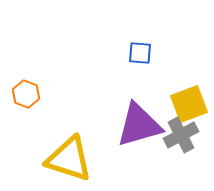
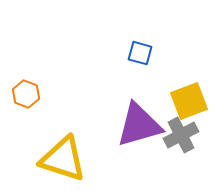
blue square: rotated 10 degrees clockwise
yellow square: moved 3 px up
yellow triangle: moved 6 px left
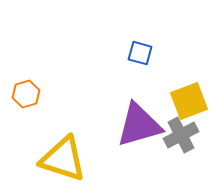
orange hexagon: rotated 24 degrees clockwise
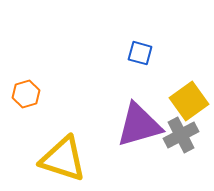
yellow square: rotated 15 degrees counterclockwise
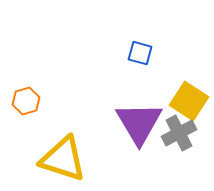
orange hexagon: moved 7 px down
yellow square: rotated 21 degrees counterclockwise
purple triangle: moved 2 px up; rotated 45 degrees counterclockwise
gray cross: moved 2 px left, 2 px up
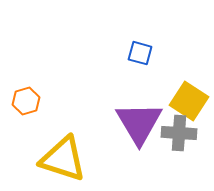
gray cross: rotated 32 degrees clockwise
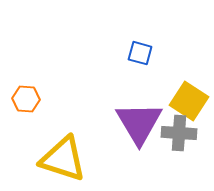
orange hexagon: moved 2 px up; rotated 20 degrees clockwise
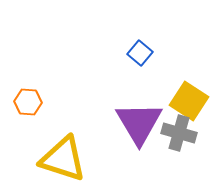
blue square: rotated 25 degrees clockwise
orange hexagon: moved 2 px right, 3 px down
gray cross: rotated 12 degrees clockwise
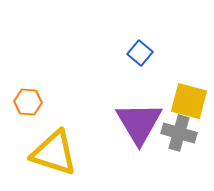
yellow square: rotated 18 degrees counterclockwise
yellow triangle: moved 9 px left, 6 px up
